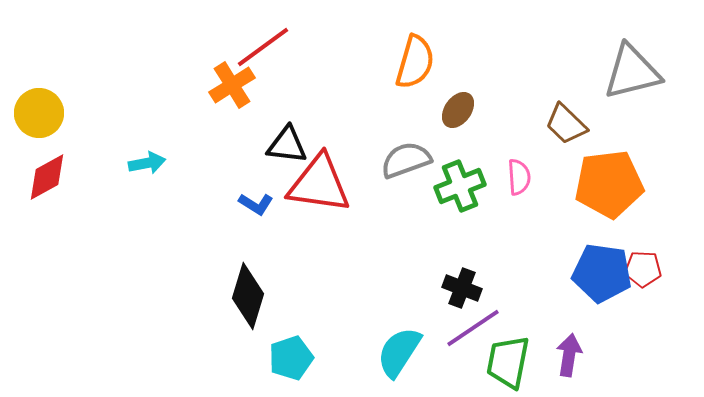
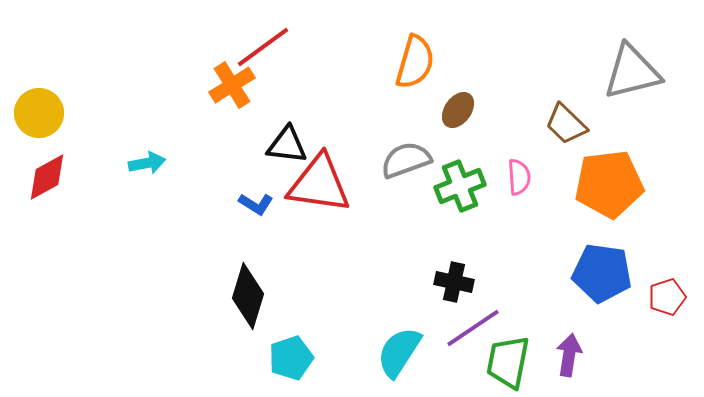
red pentagon: moved 24 px right, 28 px down; rotated 21 degrees counterclockwise
black cross: moved 8 px left, 6 px up; rotated 9 degrees counterclockwise
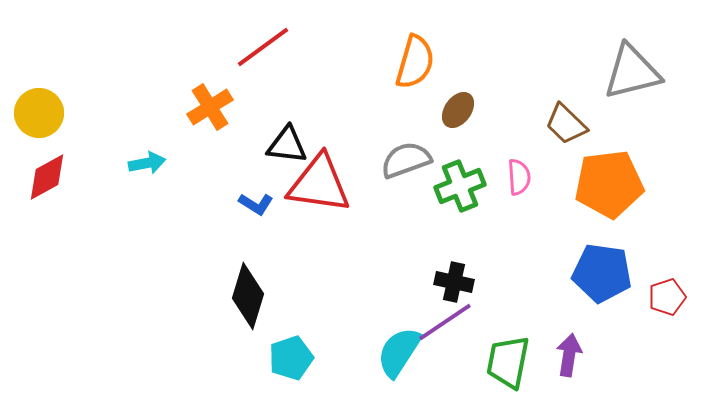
orange cross: moved 22 px left, 22 px down
purple line: moved 28 px left, 6 px up
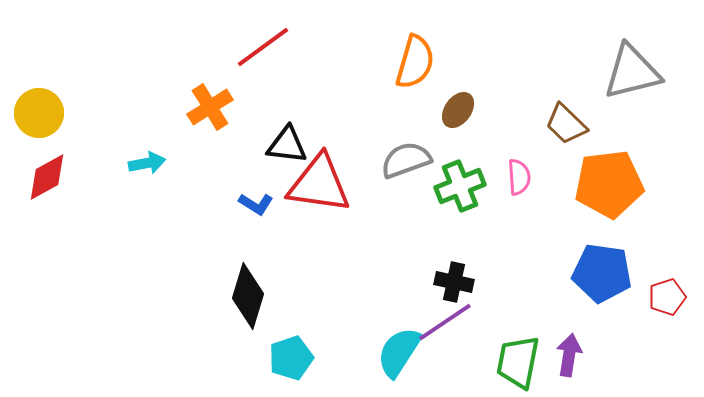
green trapezoid: moved 10 px right
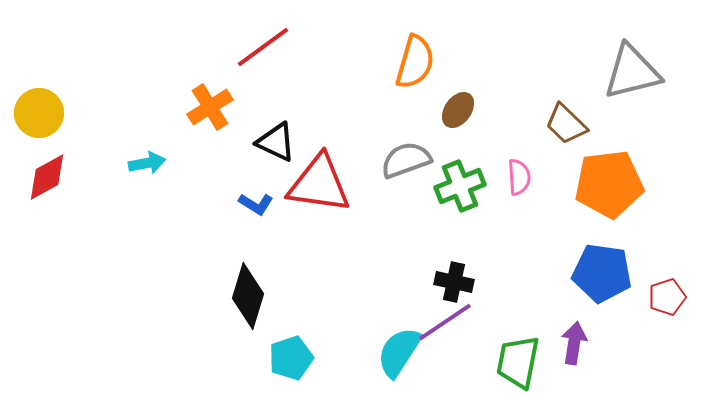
black triangle: moved 11 px left, 3 px up; rotated 18 degrees clockwise
purple arrow: moved 5 px right, 12 px up
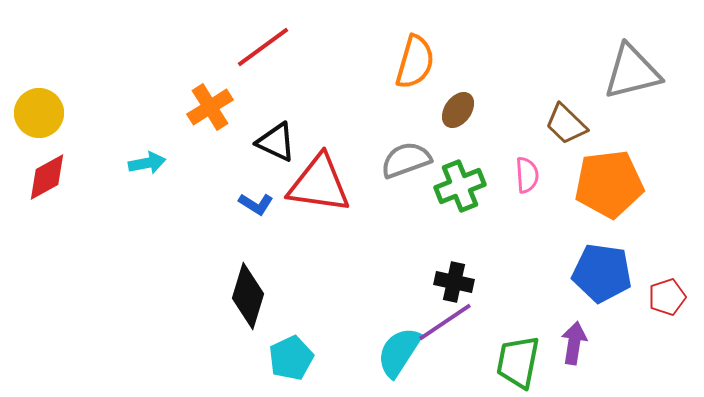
pink semicircle: moved 8 px right, 2 px up
cyan pentagon: rotated 6 degrees counterclockwise
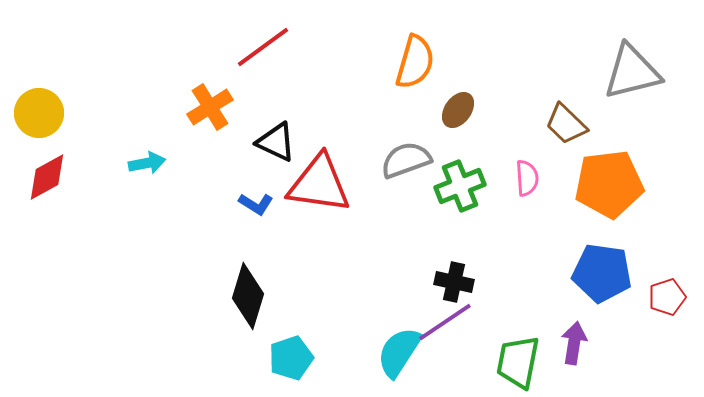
pink semicircle: moved 3 px down
cyan pentagon: rotated 6 degrees clockwise
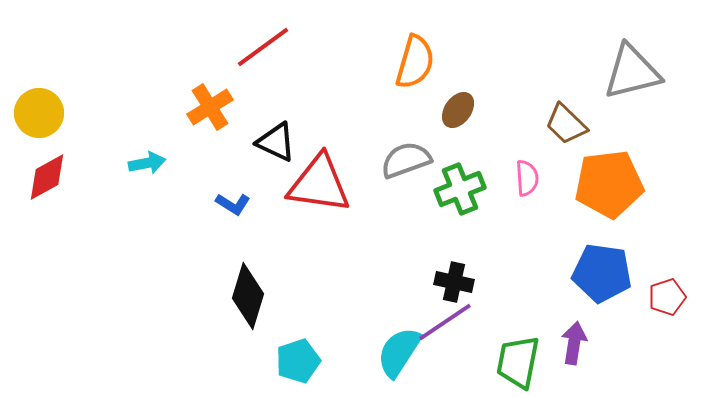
green cross: moved 3 px down
blue L-shape: moved 23 px left
cyan pentagon: moved 7 px right, 3 px down
